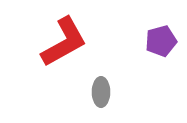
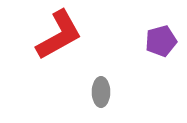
red L-shape: moved 5 px left, 7 px up
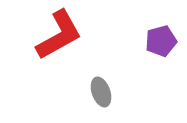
gray ellipse: rotated 20 degrees counterclockwise
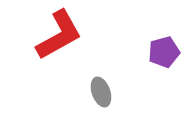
purple pentagon: moved 3 px right, 11 px down
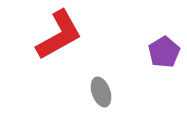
purple pentagon: rotated 16 degrees counterclockwise
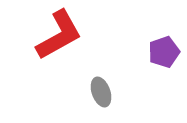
purple pentagon: rotated 12 degrees clockwise
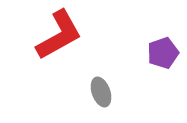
purple pentagon: moved 1 px left, 1 px down
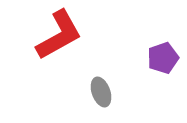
purple pentagon: moved 5 px down
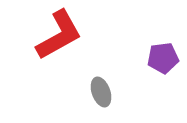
purple pentagon: rotated 12 degrees clockwise
